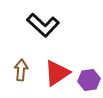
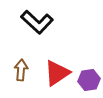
black L-shape: moved 6 px left, 3 px up
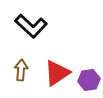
black L-shape: moved 6 px left, 4 px down
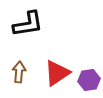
black L-shape: moved 3 px left, 2 px up; rotated 52 degrees counterclockwise
brown arrow: moved 2 px left, 2 px down
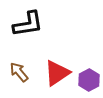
brown arrow: rotated 45 degrees counterclockwise
purple hexagon: rotated 20 degrees counterclockwise
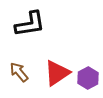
black L-shape: moved 2 px right
purple hexagon: moved 1 px left, 2 px up
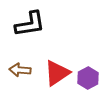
brown arrow: moved 1 px right, 2 px up; rotated 45 degrees counterclockwise
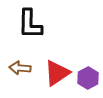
black L-shape: rotated 100 degrees clockwise
brown arrow: moved 2 px up
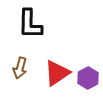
brown arrow: rotated 80 degrees counterclockwise
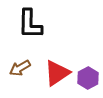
brown arrow: rotated 45 degrees clockwise
